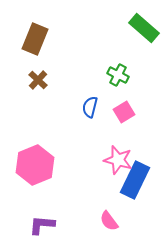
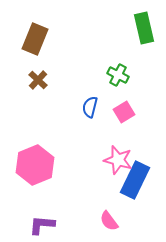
green rectangle: rotated 36 degrees clockwise
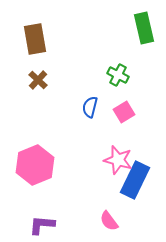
brown rectangle: rotated 32 degrees counterclockwise
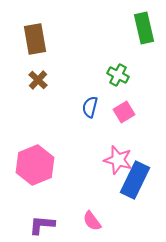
pink semicircle: moved 17 px left
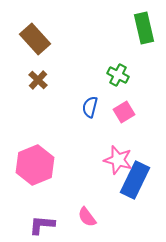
brown rectangle: rotated 32 degrees counterclockwise
pink semicircle: moved 5 px left, 4 px up
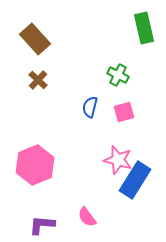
pink square: rotated 15 degrees clockwise
blue rectangle: rotated 6 degrees clockwise
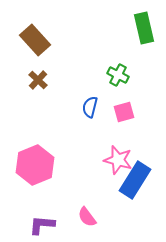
brown rectangle: moved 1 px down
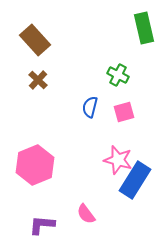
pink semicircle: moved 1 px left, 3 px up
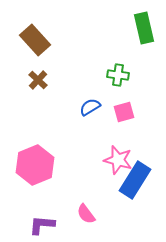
green cross: rotated 20 degrees counterclockwise
blue semicircle: rotated 45 degrees clockwise
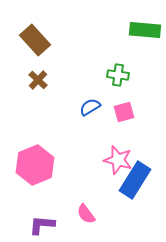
green rectangle: moved 1 px right, 2 px down; rotated 72 degrees counterclockwise
